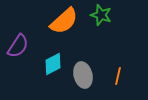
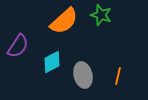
cyan diamond: moved 1 px left, 2 px up
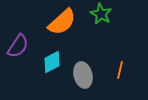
green star: moved 1 px up; rotated 10 degrees clockwise
orange semicircle: moved 2 px left, 1 px down
orange line: moved 2 px right, 6 px up
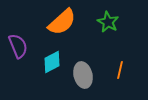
green star: moved 7 px right, 8 px down
purple semicircle: rotated 55 degrees counterclockwise
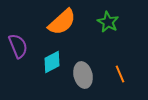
orange line: moved 4 px down; rotated 36 degrees counterclockwise
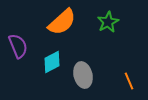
green star: rotated 15 degrees clockwise
orange line: moved 9 px right, 7 px down
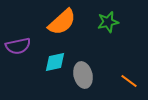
green star: rotated 15 degrees clockwise
purple semicircle: rotated 100 degrees clockwise
cyan diamond: moved 3 px right; rotated 15 degrees clockwise
orange line: rotated 30 degrees counterclockwise
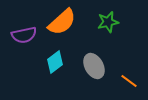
purple semicircle: moved 6 px right, 11 px up
cyan diamond: rotated 25 degrees counterclockwise
gray ellipse: moved 11 px right, 9 px up; rotated 15 degrees counterclockwise
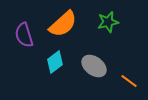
orange semicircle: moved 1 px right, 2 px down
purple semicircle: rotated 85 degrees clockwise
gray ellipse: rotated 25 degrees counterclockwise
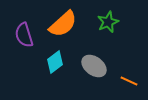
green star: rotated 10 degrees counterclockwise
orange line: rotated 12 degrees counterclockwise
